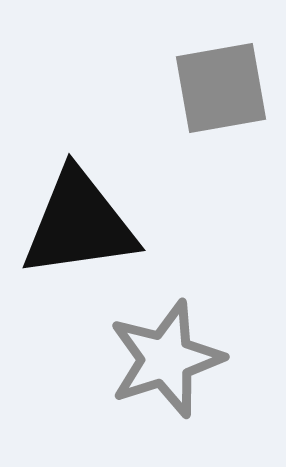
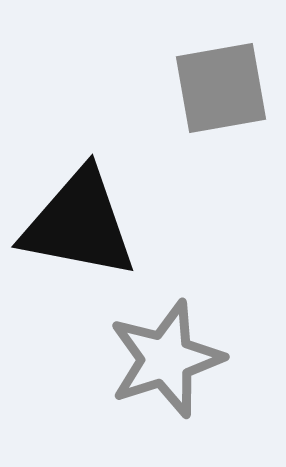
black triangle: rotated 19 degrees clockwise
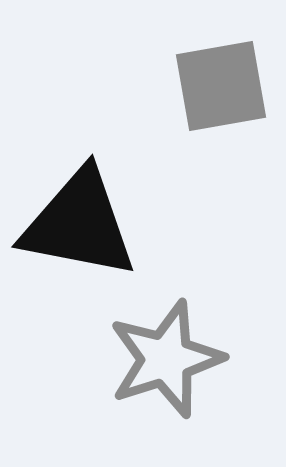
gray square: moved 2 px up
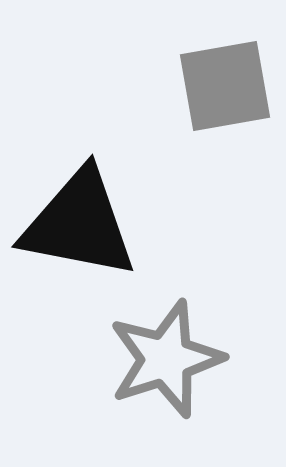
gray square: moved 4 px right
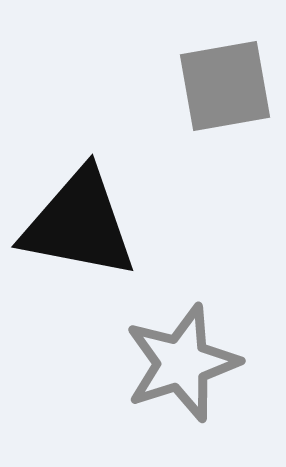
gray star: moved 16 px right, 4 px down
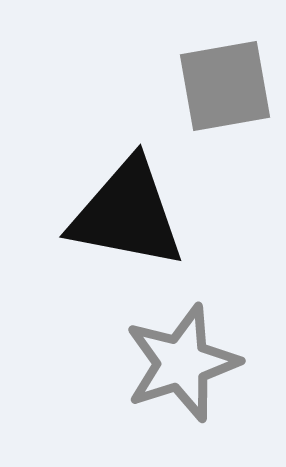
black triangle: moved 48 px right, 10 px up
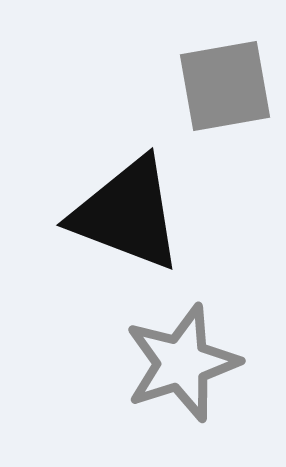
black triangle: rotated 10 degrees clockwise
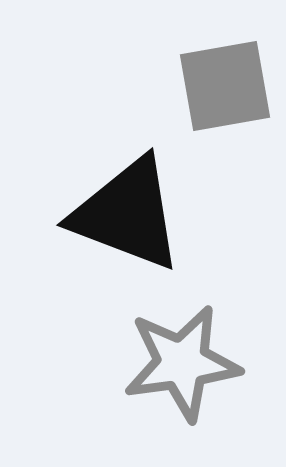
gray star: rotated 10 degrees clockwise
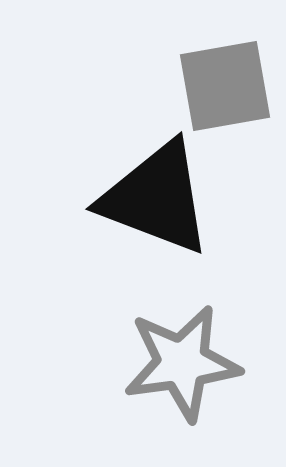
black triangle: moved 29 px right, 16 px up
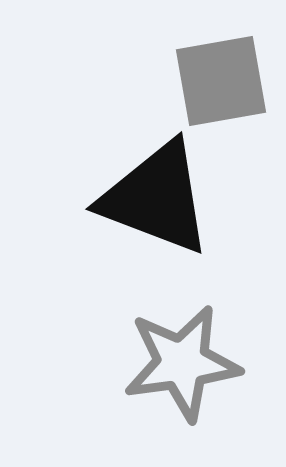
gray square: moved 4 px left, 5 px up
